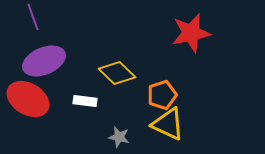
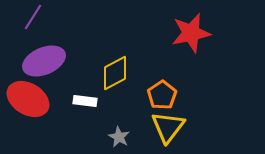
purple line: rotated 52 degrees clockwise
yellow diamond: moved 2 px left; rotated 72 degrees counterclockwise
orange pentagon: rotated 16 degrees counterclockwise
yellow triangle: moved 3 px down; rotated 42 degrees clockwise
gray star: rotated 15 degrees clockwise
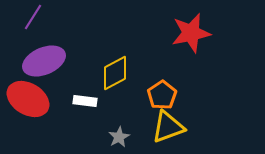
yellow triangle: rotated 33 degrees clockwise
gray star: rotated 15 degrees clockwise
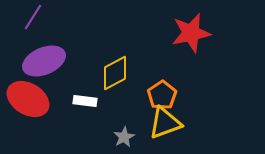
yellow triangle: moved 3 px left, 4 px up
gray star: moved 5 px right
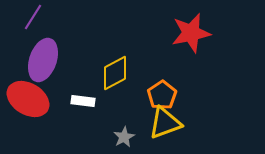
purple ellipse: moved 1 px left, 1 px up; rotated 48 degrees counterclockwise
white rectangle: moved 2 px left
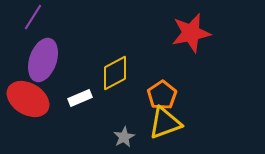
white rectangle: moved 3 px left, 3 px up; rotated 30 degrees counterclockwise
